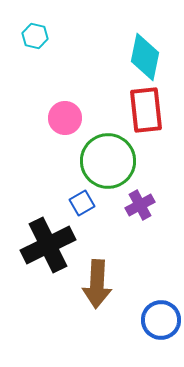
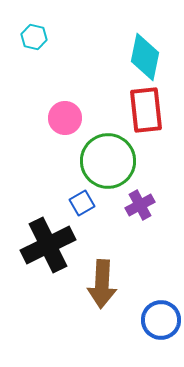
cyan hexagon: moved 1 px left, 1 px down
brown arrow: moved 5 px right
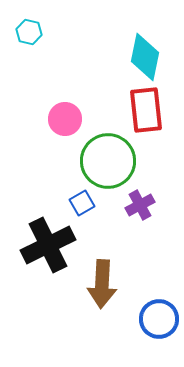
cyan hexagon: moved 5 px left, 5 px up
pink circle: moved 1 px down
blue circle: moved 2 px left, 1 px up
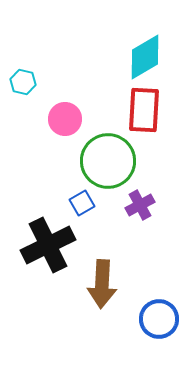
cyan hexagon: moved 6 px left, 50 px down
cyan diamond: rotated 48 degrees clockwise
red rectangle: moved 2 px left; rotated 9 degrees clockwise
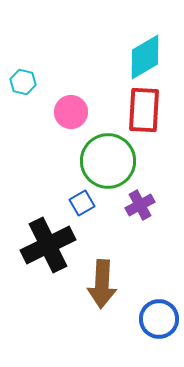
pink circle: moved 6 px right, 7 px up
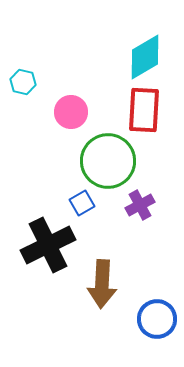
blue circle: moved 2 px left
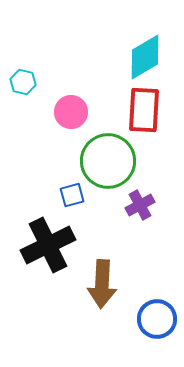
blue square: moved 10 px left, 8 px up; rotated 15 degrees clockwise
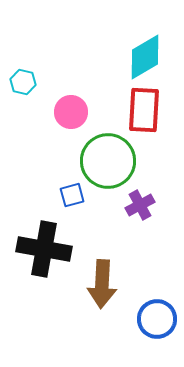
black cross: moved 4 px left, 4 px down; rotated 36 degrees clockwise
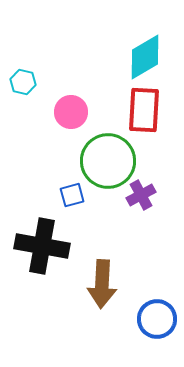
purple cross: moved 1 px right, 10 px up
black cross: moved 2 px left, 3 px up
